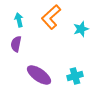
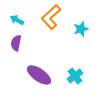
cyan arrow: moved 2 px left; rotated 48 degrees counterclockwise
purple semicircle: moved 1 px up
cyan cross: rotated 21 degrees counterclockwise
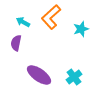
cyan arrow: moved 6 px right, 2 px down
cyan cross: moved 1 px left, 1 px down
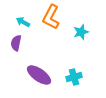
orange L-shape: rotated 20 degrees counterclockwise
cyan star: moved 3 px down
cyan cross: rotated 21 degrees clockwise
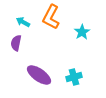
cyan star: moved 1 px right; rotated 14 degrees counterclockwise
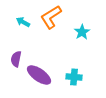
orange L-shape: rotated 30 degrees clockwise
purple semicircle: moved 16 px down
cyan cross: rotated 21 degrees clockwise
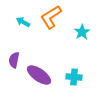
purple semicircle: moved 2 px left, 1 px down
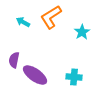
purple ellipse: moved 4 px left
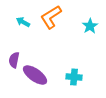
cyan star: moved 8 px right, 6 px up
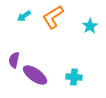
orange L-shape: moved 2 px right
cyan arrow: moved 1 px right, 6 px up; rotated 64 degrees counterclockwise
